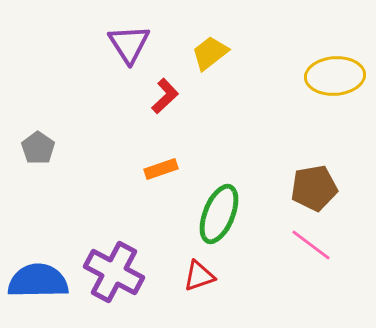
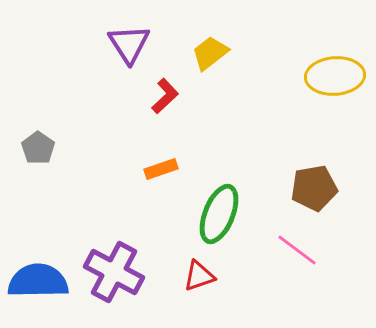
pink line: moved 14 px left, 5 px down
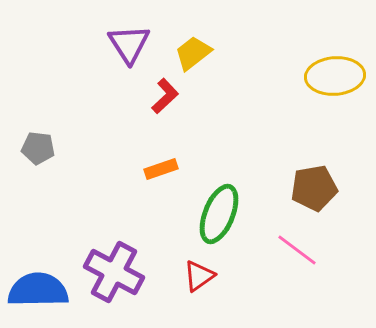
yellow trapezoid: moved 17 px left
gray pentagon: rotated 28 degrees counterclockwise
red triangle: rotated 16 degrees counterclockwise
blue semicircle: moved 9 px down
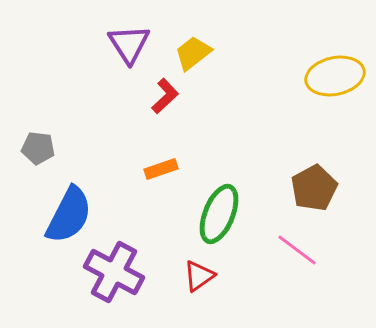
yellow ellipse: rotated 8 degrees counterclockwise
brown pentagon: rotated 18 degrees counterclockwise
blue semicircle: moved 31 px right, 75 px up; rotated 118 degrees clockwise
